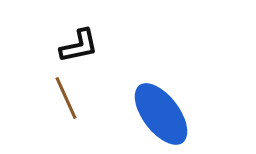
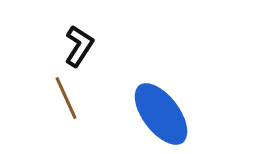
black L-shape: rotated 45 degrees counterclockwise
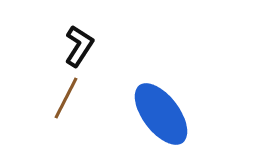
brown line: rotated 51 degrees clockwise
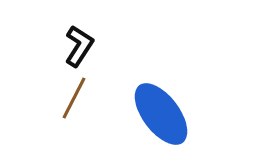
brown line: moved 8 px right
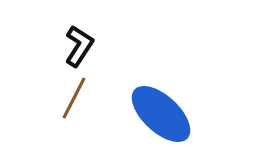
blue ellipse: rotated 10 degrees counterclockwise
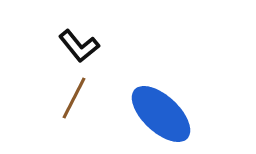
black L-shape: rotated 108 degrees clockwise
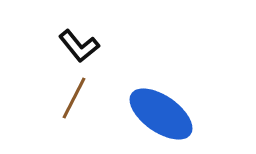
blue ellipse: rotated 8 degrees counterclockwise
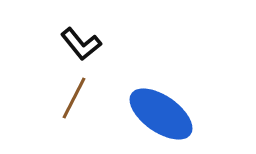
black L-shape: moved 2 px right, 2 px up
